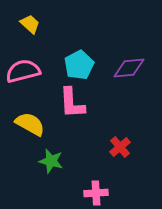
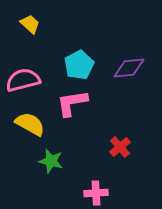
pink semicircle: moved 9 px down
pink L-shape: rotated 84 degrees clockwise
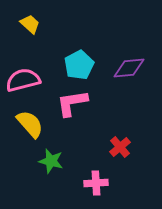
yellow semicircle: rotated 20 degrees clockwise
pink cross: moved 10 px up
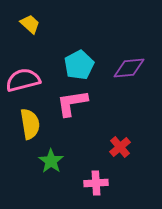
yellow semicircle: rotated 32 degrees clockwise
green star: rotated 20 degrees clockwise
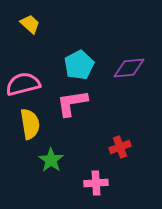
pink semicircle: moved 4 px down
red cross: rotated 20 degrees clockwise
green star: moved 1 px up
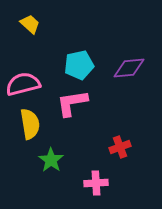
cyan pentagon: rotated 16 degrees clockwise
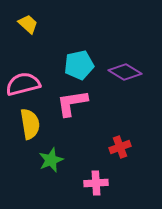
yellow trapezoid: moved 2 px left
purple diamond: moved 4 px left, 4 px down; rotated 36 degrees clockwise
green star: rotated 15 degrees clockwise
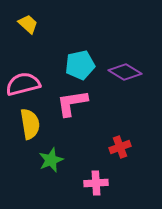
cyan pentagon: moved 1 px right
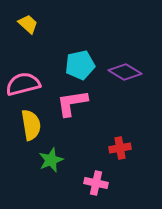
yellow semicircle: moved 1 px right, 1 px down
red cross: moved 1 px down; rotated 10 degrees clockwise
pink cross: rotated 15 degrees clockwise
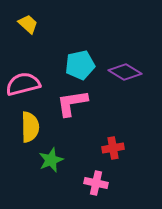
yellow semicircle: moved 1 px left, 2 px down; rotated 8 degrees clockwise
red cross: moved 7 px left
